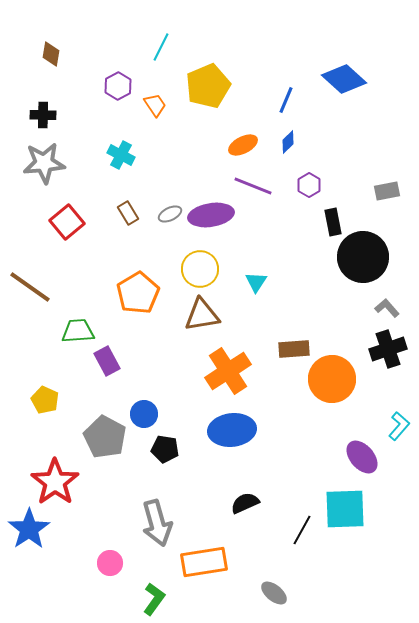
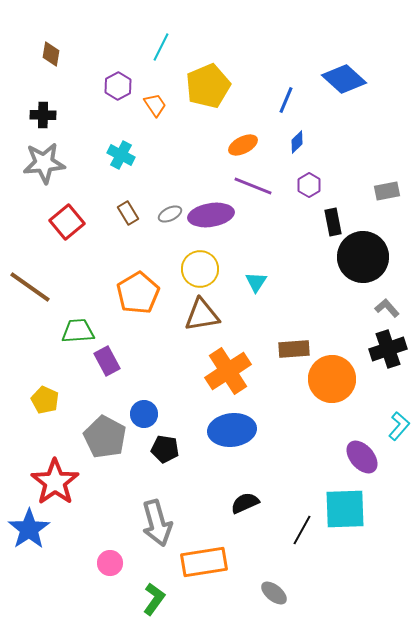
blue diamond at (288, 142): moved 9 px right
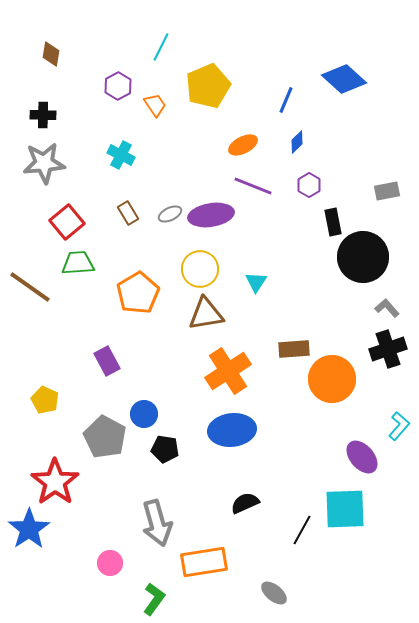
brown triangle at (202, 315): moved 4 px right, 1 px up
green trapezoid at (78, 331): moved 68 px up
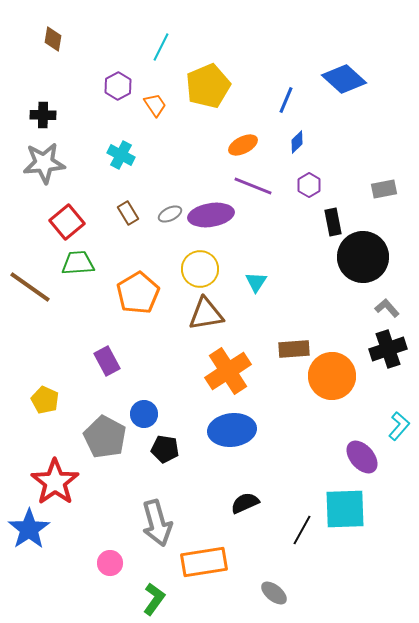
brown diamond at (51, 54): moved 2 px right, 15 px up
gray rectangle at (387, 191): moved 3 px left, 2 px up
orange circle at (332, 379): moved 3 px up
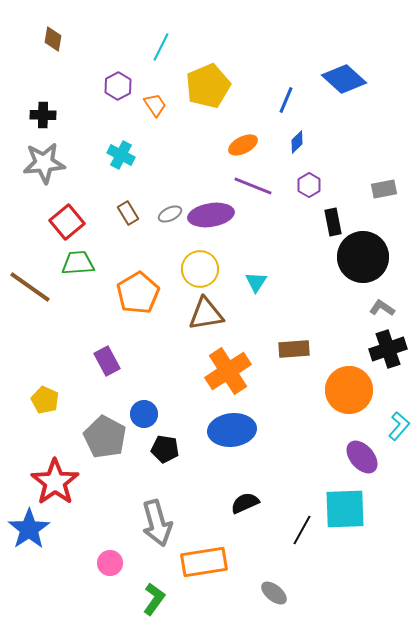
gray L-shape at (387, 308): moved 5 px left; rotated 15 degrees counterclockwise
orange circle at (332, 376): moved 17 px right, 14 px down
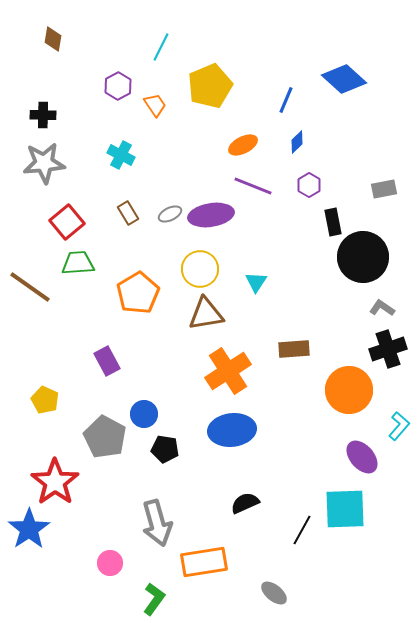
yellow pentagon at (208, 86): moved 2 px right
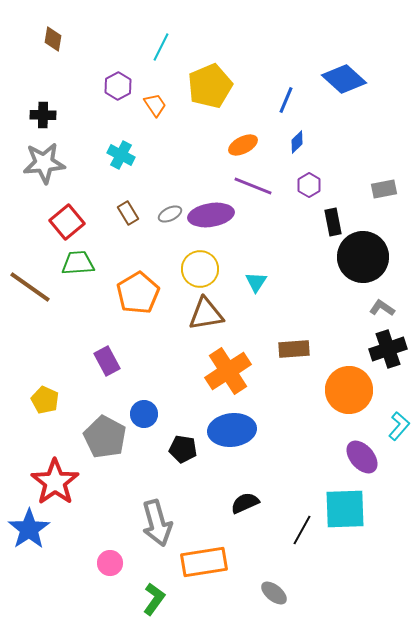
black pentagon at (165, 449): moved 18 px right
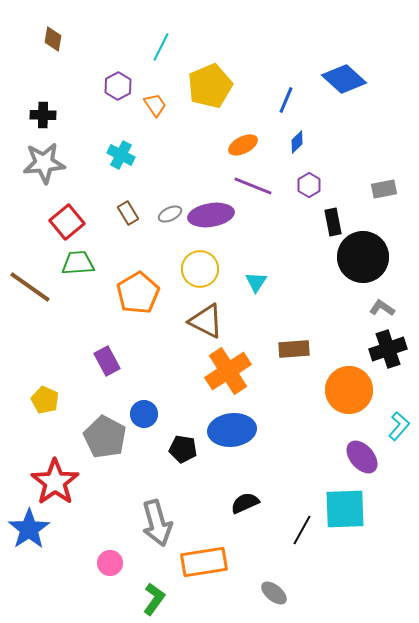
brown triangle at (206, 314): moved 7 px down; rotated 36 degrees clockwise
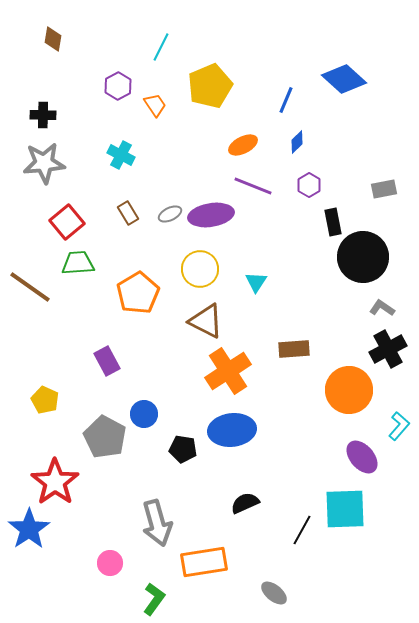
black cross at (388, 349): rotated 9 degrees counterclockwise
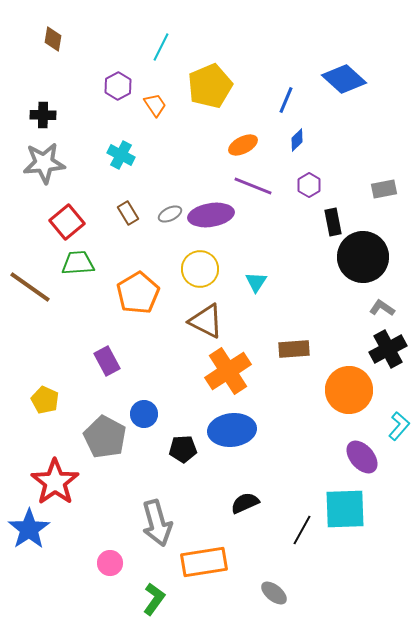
blue diamond at (297, 142): moved 2 px up
black pentagon at (183, 449): rotated 12 degrees counterclockwise
